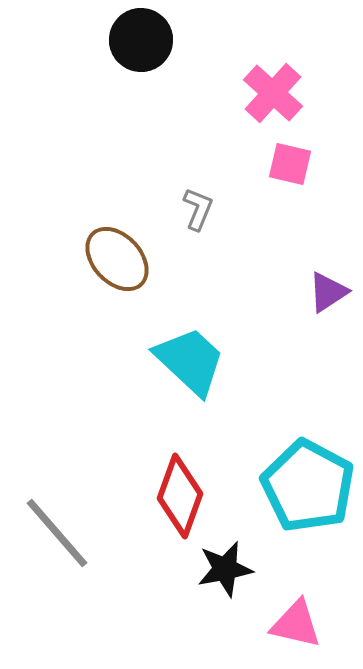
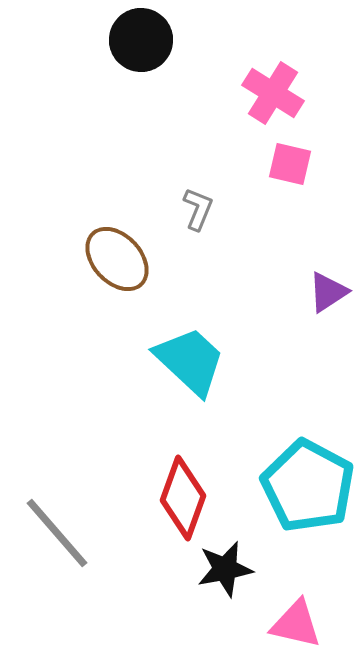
pink cross: rotated 10 degrees counterclockwise
red diamond: moved 3 px right, 2 px down
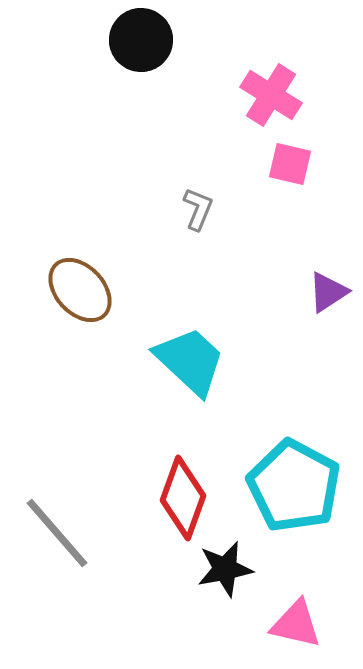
pink cross: moved 2 px left, 2 px down
brown ellipse: moved 37 px left, 31 px down
cyan pentagon: moved 14 px left
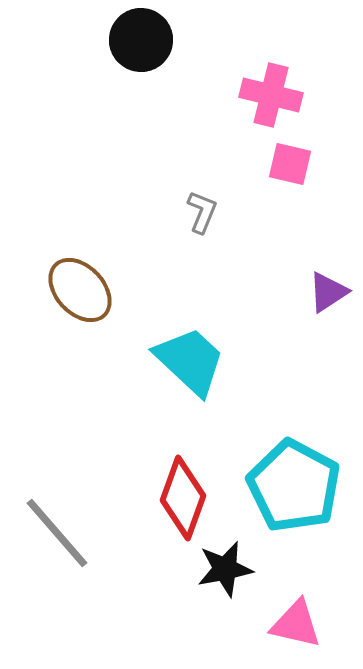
pink cross: rotated 18 degrees counterclockwise
gray L-shape: moved 4 px right, 3 px down
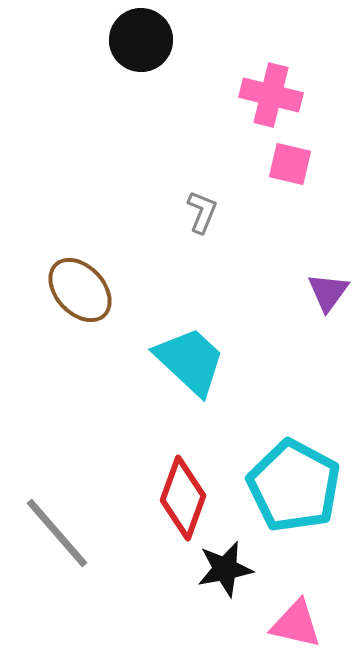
purple triangle: rotated 21 degrees counterclockwise
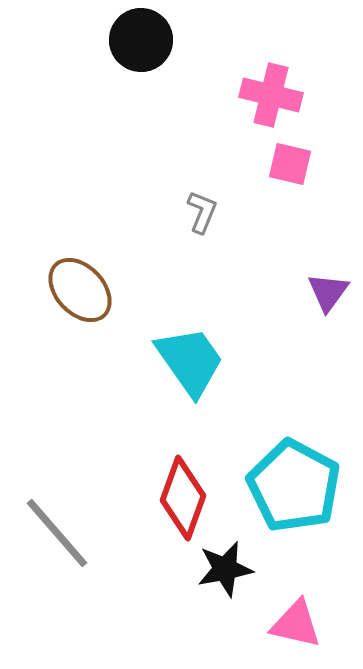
cyan trapezoid: rotated 12 degrees clockwise
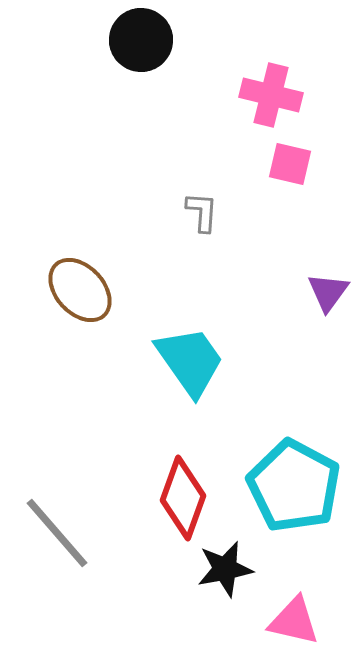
gray L-shape: rotated 18 degrees counterclockwise
pink triangle: moved 2 px left, 3 px up
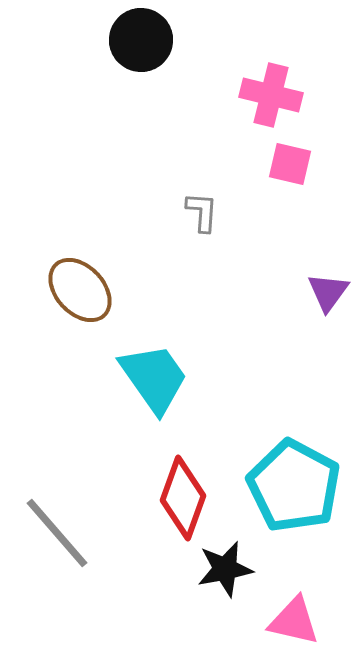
cyan trapezoid: moved 36 px left, 17 px down
